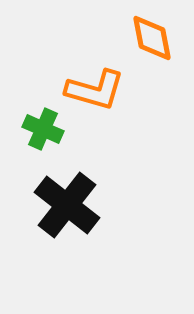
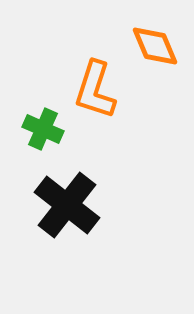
orange diamond: moved 3 px right, 8 px down; rotated 12 degrees counterclockwise
orange L-shape: rotated 92 degrees clockwise
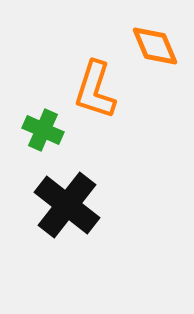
green cross: moved 1 px down
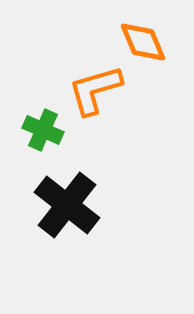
orange diamond: moved 12 px left, 4 px up
orange L-shape: rotated 56 degrees clockwise
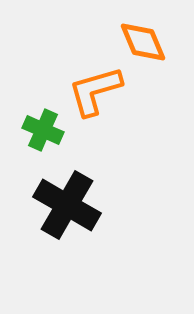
orange L-shape: moved 1 px down
black cross: rotated 8 degrees counterclockwise
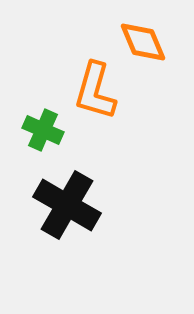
orange L-shape: rotated 58 degrees counterclockwise
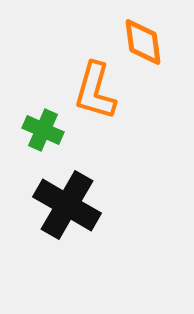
orange diamond: rotated 15 degrees clockwise
